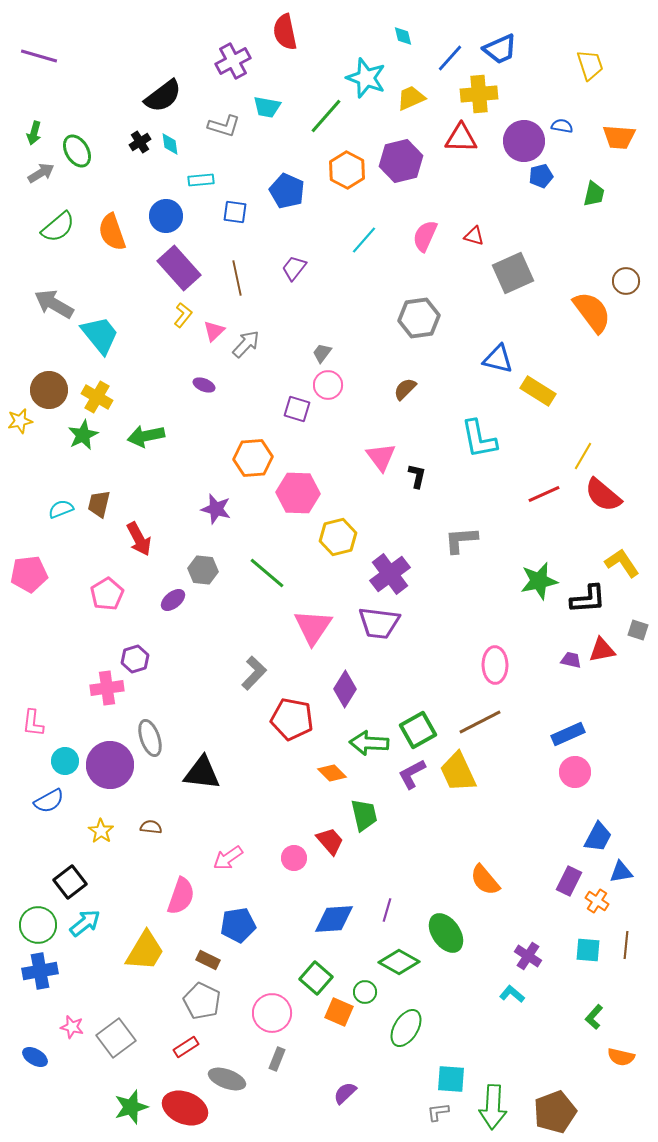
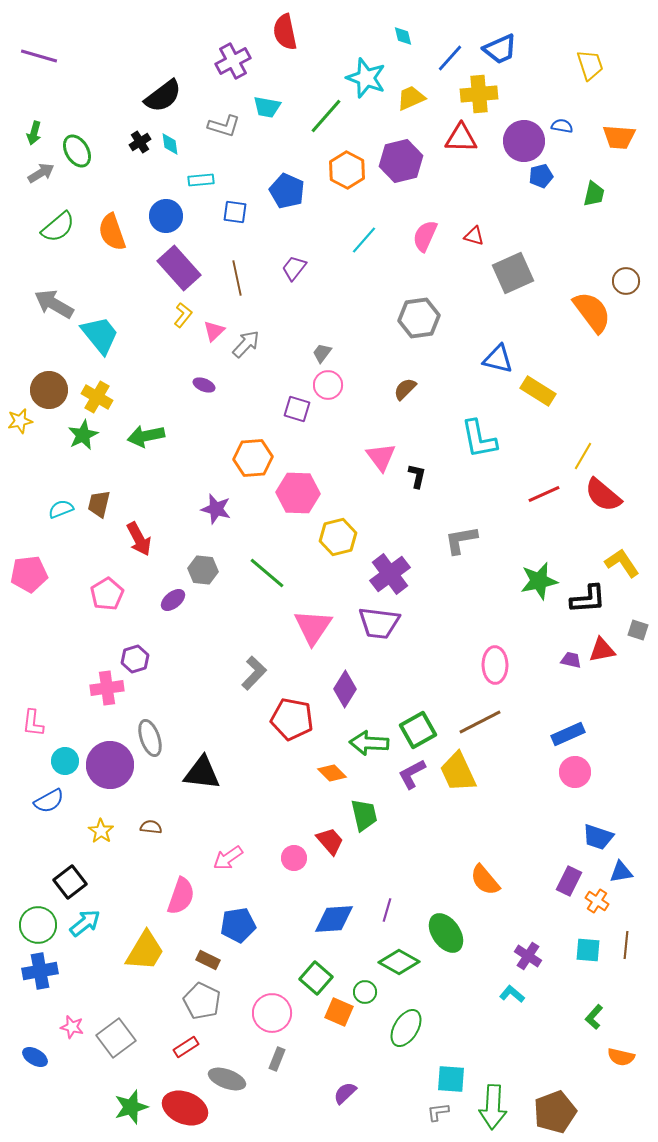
gray L-shape at (461, 540): rotated 6 degrees counterclockwise
blue trapezoid at (598, 837): rotated 80 degrees clockwise
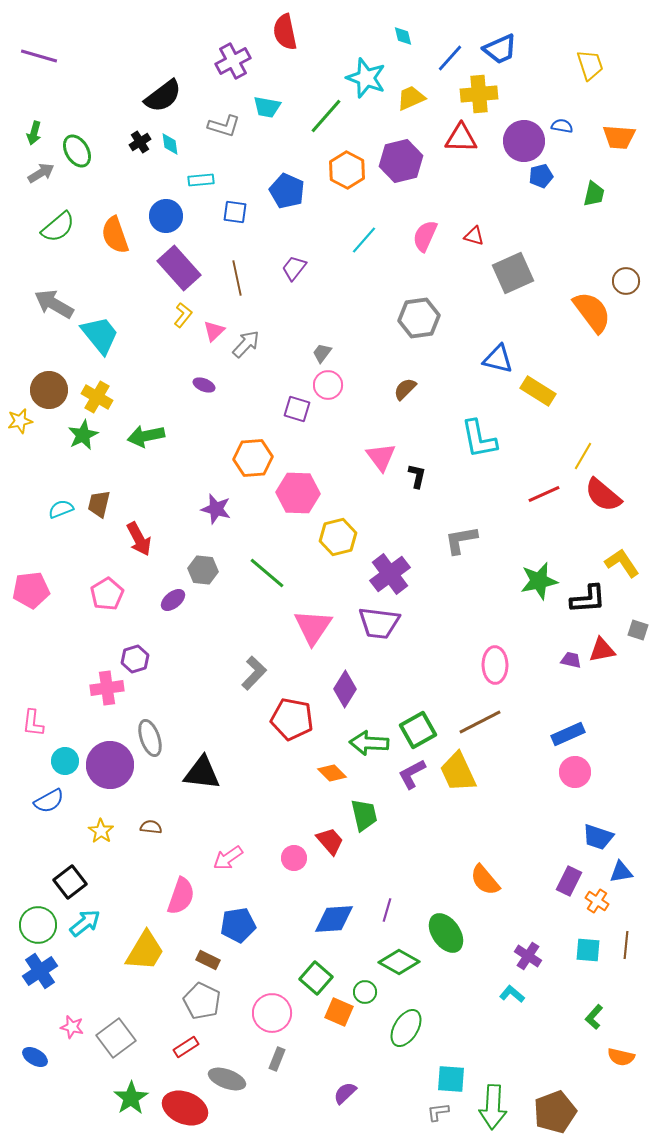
orange semicircle at (112, 232): moved 3 px right, 3 px down
pink pentagon at (29, 574): moved 2 px right, 16 px down
blue cross at (40, 971): rotated 24 degrees counterclockwise
green star at (131, 1107): moved 9 px up; rotated 16 degrees counterclockwise
